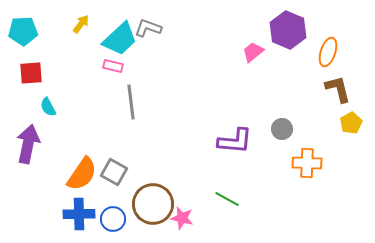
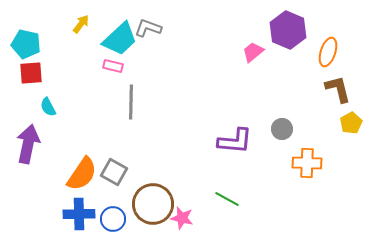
cyan pentagon: moved 3 px right, 13 px down; rotated 16 degrees clockwise
gray line: rotated 8 degrees clockwise
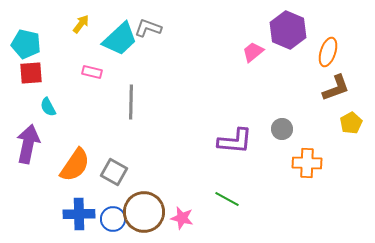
pink rectangle: moved 21 px left, 6 px down
brown L-shape: moved 2 px left, 1 px up; rotated 84 degrees clockwise
orange semicircle: moved 7 px left, 9 px up
brown circle: moved 9 px left, 8 px down
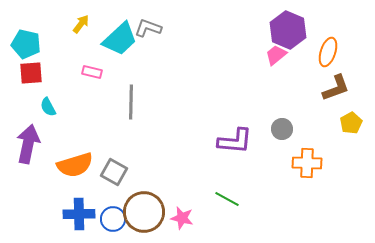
pink trapezoid: moved 23 px right, 3 px down
orange semicircle: rotated 39 degrees clockwise
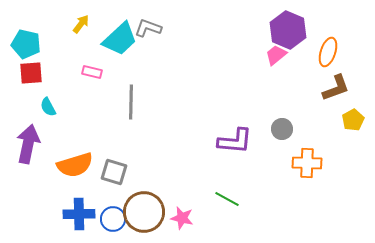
yellow pentagon: moved 2 px right, 3 px up
gray square: rotated 12 degrees counterclockwise
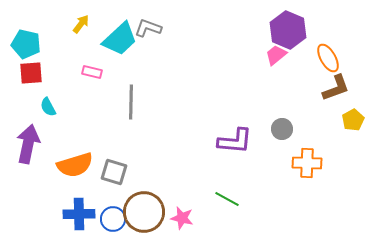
orange ellipse: moved 6 px down; rotated 48 degrees counterclockwise
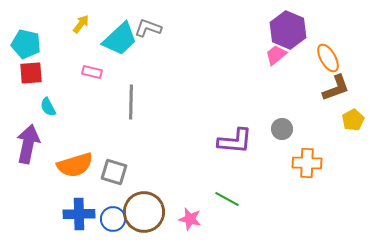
pink star: moved 8 px right, 1 px down
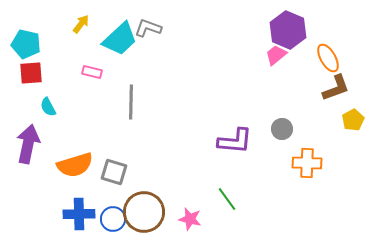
green line: rotated 25 degrees clockwise
